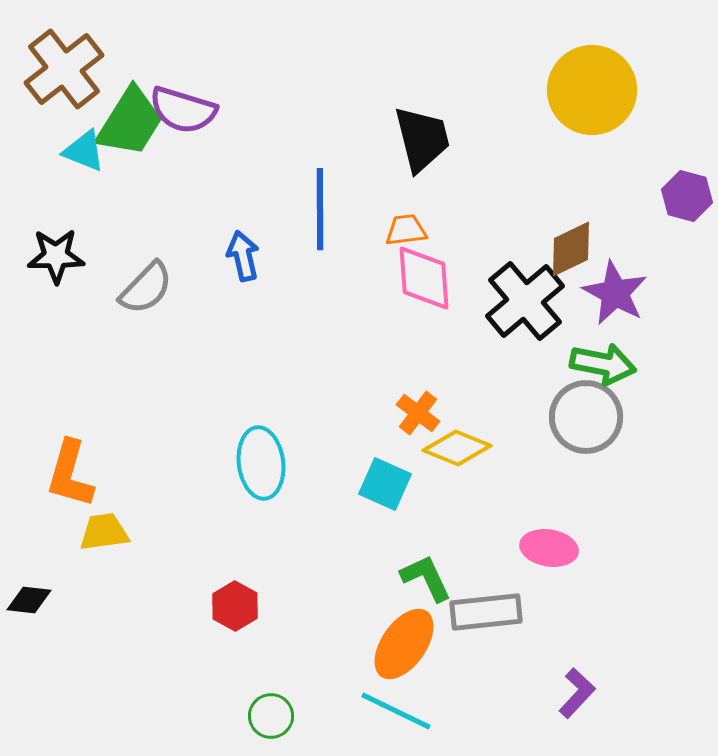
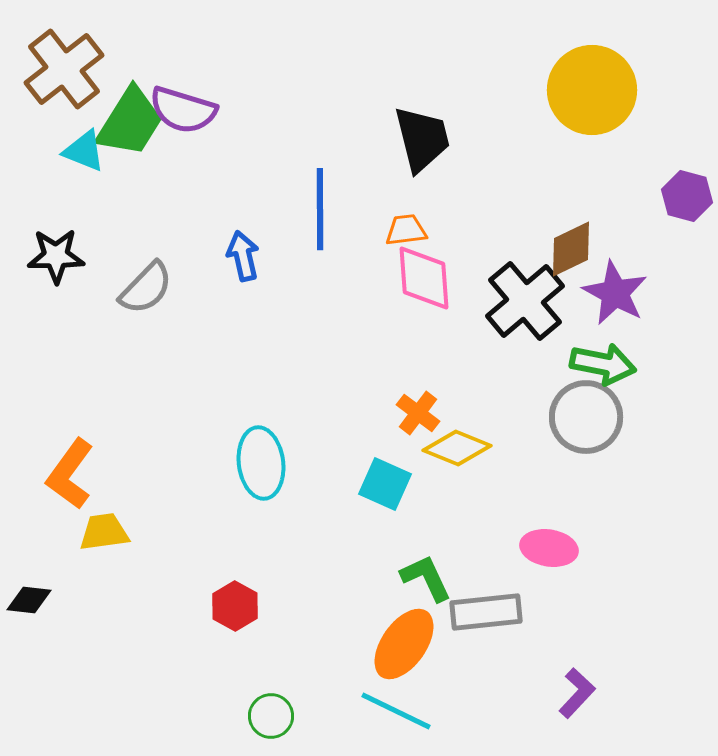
orange L-shape: rotated 20 degrees clockwise
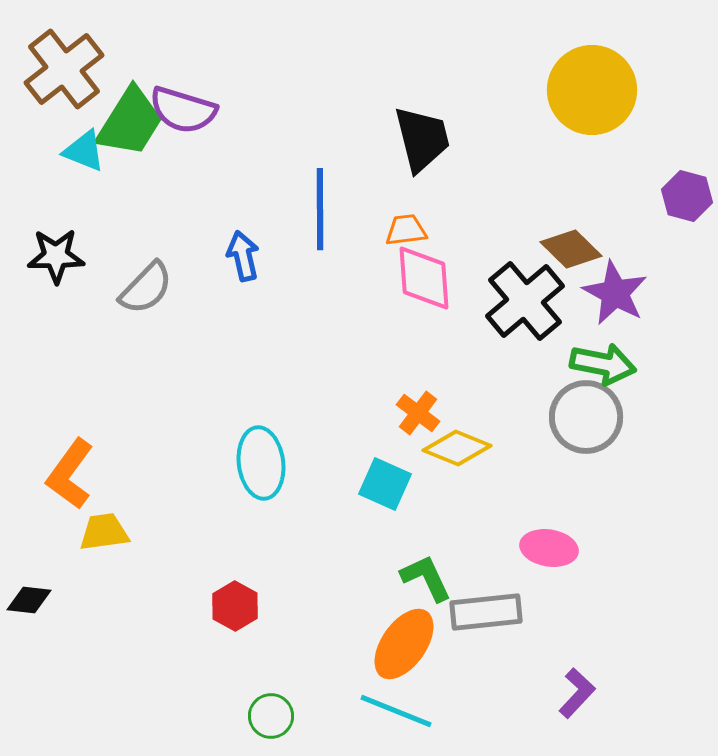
brown diamond: rotated 70 degrees clockwise
cyan line: rotated 4 degrees counterclockwise
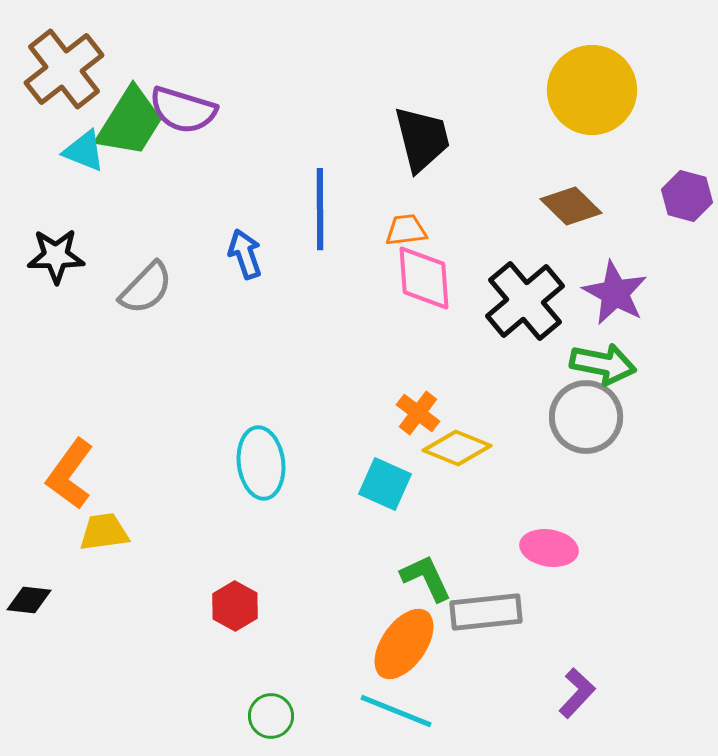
brown diamond: moved 43 px up
blue arrow: moved 2 px right, 2 px up; rotated 6 degrees counterclockwise
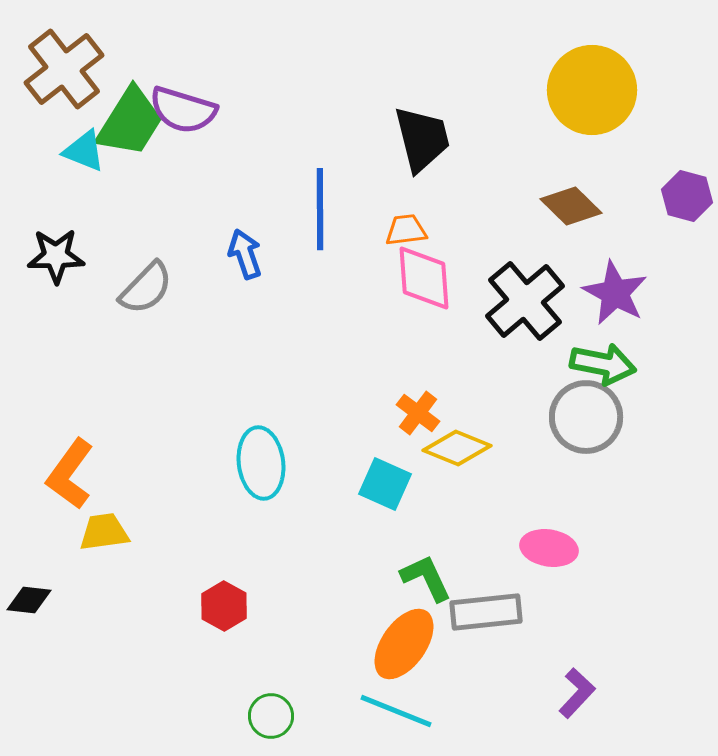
red hexagon: moved 11 px left
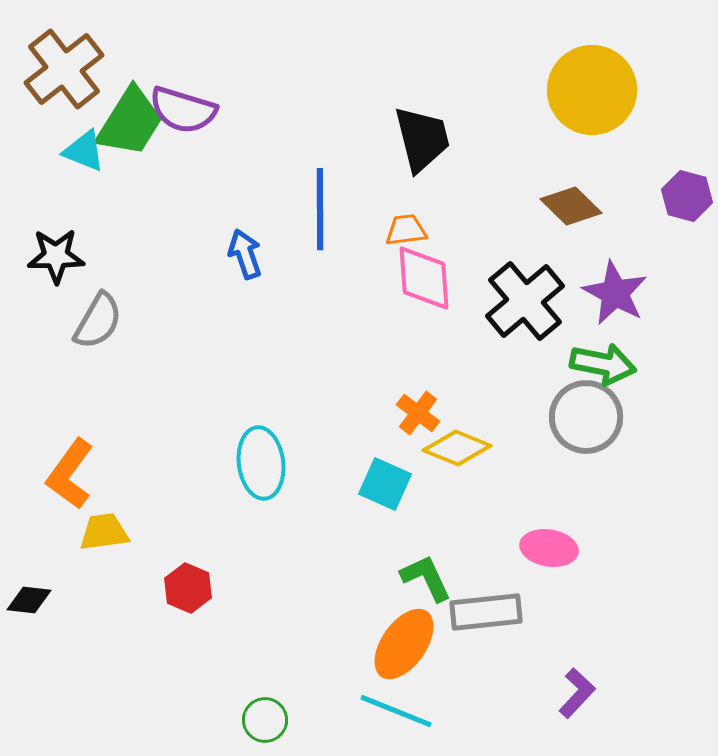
gray semicircle: moved 48 px left, 33 px down; rotated 14 degrees counterclockwise
red hexagon: moved 36 px left, 18 px up; rotated 6 degrees counterclockwise
green circle: moved 6 px left, 4 px down
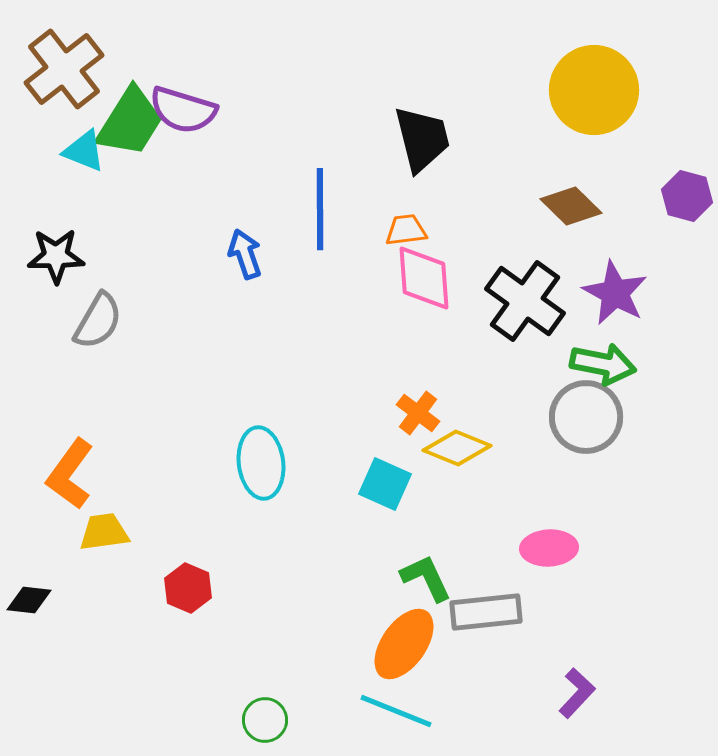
yellow circle: moved 2 px right
black cross: rotated 14 degrees counterclockwise
pink ellipse: rotated 12 degrees counterclockwise
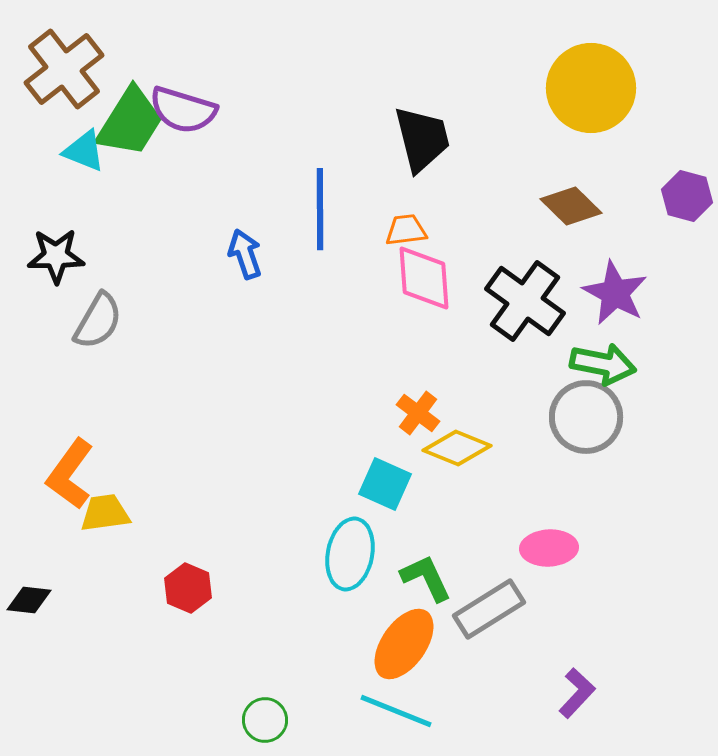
yellow circle: moved 3 px left, 2 px up
cyan ellipse: moved 89 px right, 91 px down; rotated 18 degrees clockwise
yellow trapezoid: moved 1 px right, 19 px up
gray rectangle: moved 3 px right, 3 px up; rotated 26 degrees counterclockwise
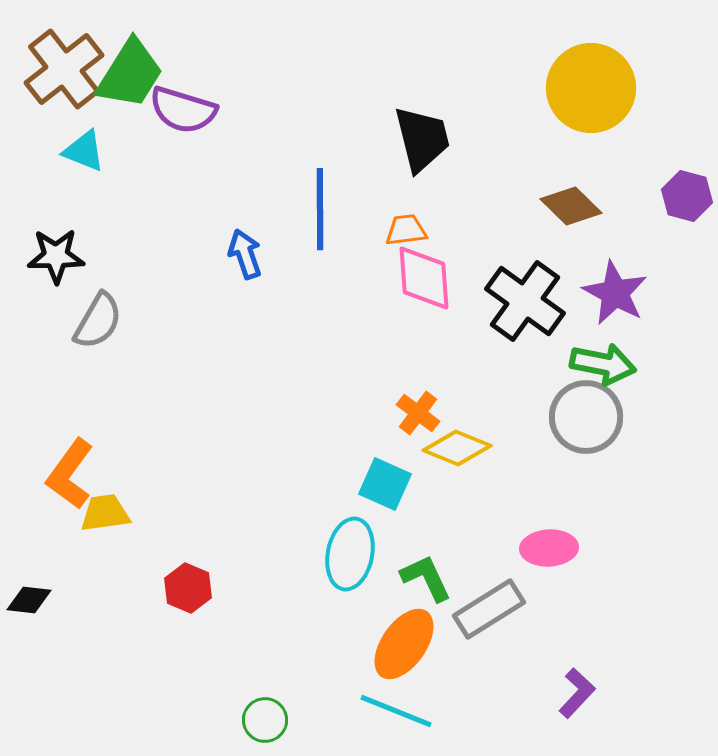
green trapezoid: moved 48 px up
